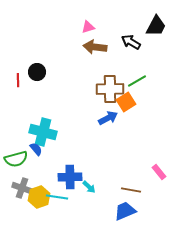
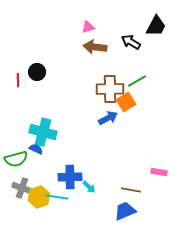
blue semicircle: rotated 24 degrees counterclockwise
pink rectangle: rotated 42 degrees counterclockwise
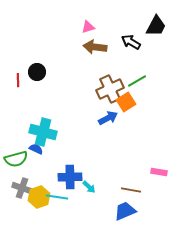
brown cross: rotated 24 degrees counterclockwise
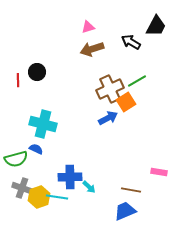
brown arrow: moved 3 px left, 2 px down; rotated 25 degrees counterclockwise
cyan cross: moved 8 px up
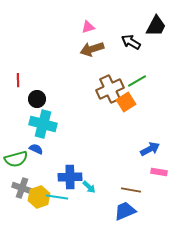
black circle: moved 27 px down
blue arrow: moved 42 px right, 31 px down
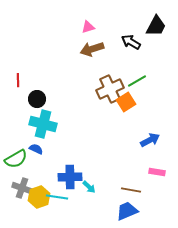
blue arrow: moved 9 px up
green semicircle: rotated 15 degrees counterclockwise
pink rectangle: moved 2 px left
blue trapezoid: moved 2 px right
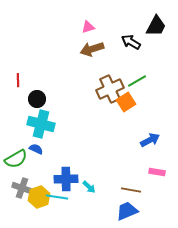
cyan cross: moved 2 px left
blue cross: moved 4 px left, 2 px down
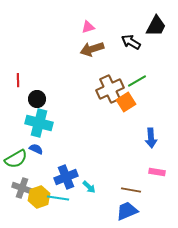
cyan cross: moved 2 px left, 1 px up
blue arrow: moved 1 px right, 2 px up; rotated 114 degrees clockwise
blue cross: moved 2 px up; rotated 20 degrees counterclockwise
cyan line: moved 1 px right, 1 px down
